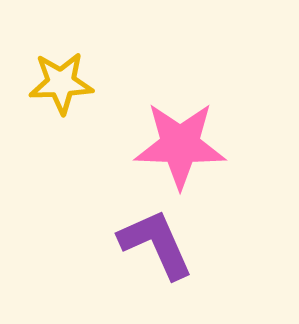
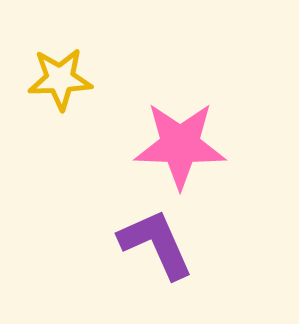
yellow star: moved 1 px left, 4 px up
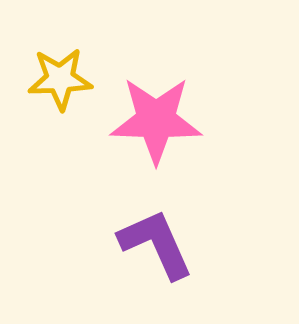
pink star: moved 24 px left, 25 px up
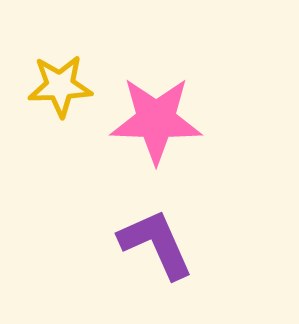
yellow star: moved 7 px down
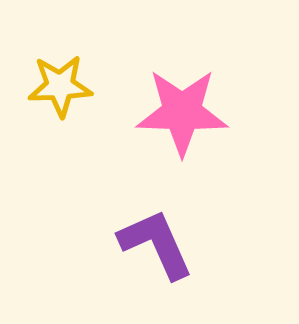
pink star: moved 26 px right, 8 px up
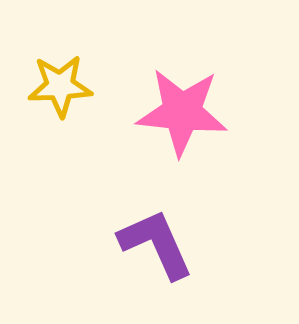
pink star: rotated 4 degrees clockwise
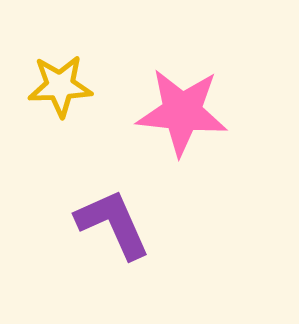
purple L-shape: moved 43 px left, 20 px up
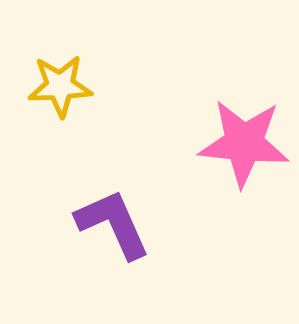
pink star: moved 62 px right, 31 px down
